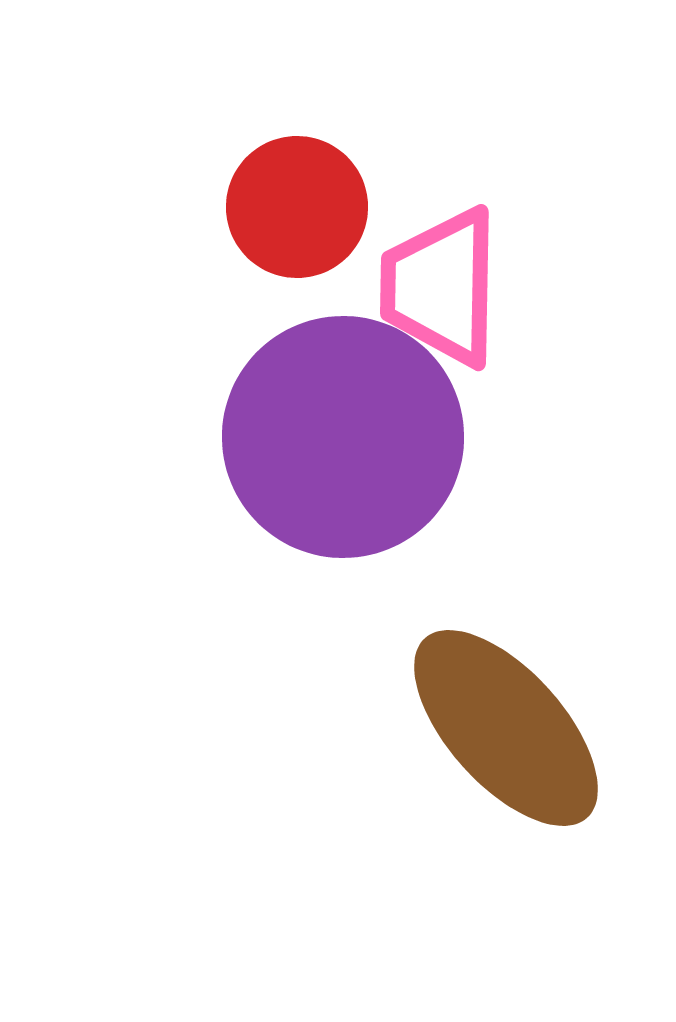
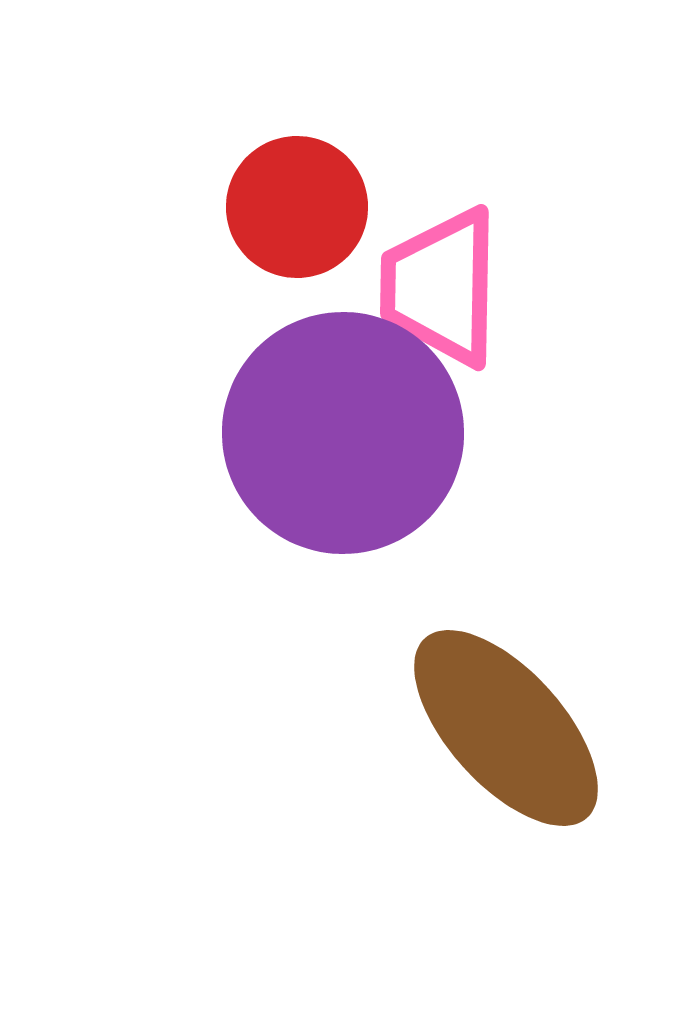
purple circle: moved 4 px up
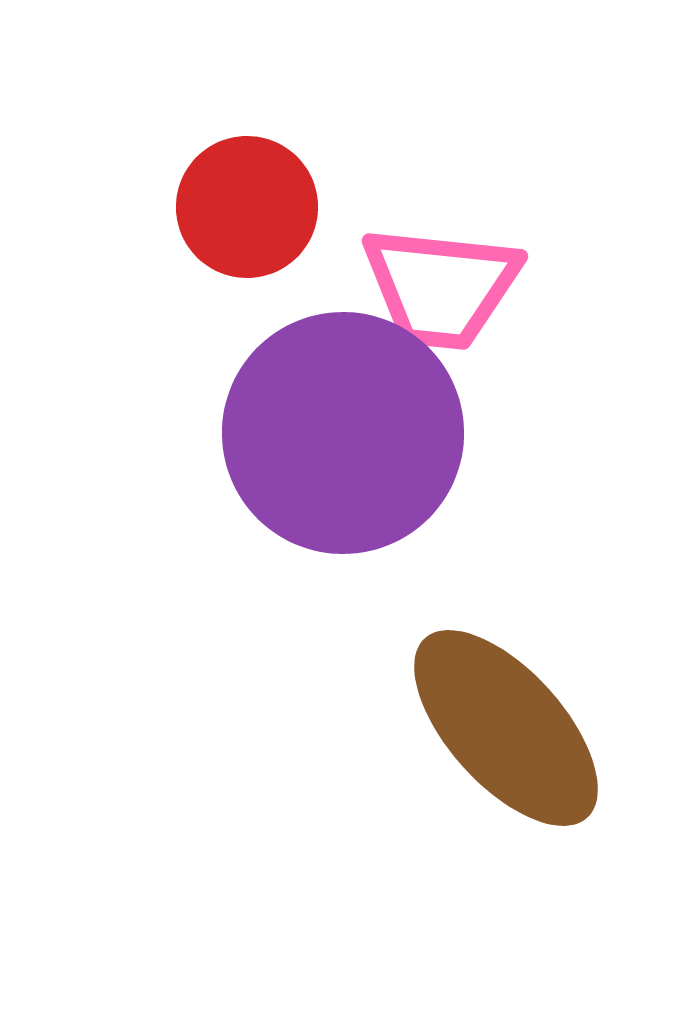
red circle: moved 50 px left
pink trapezoid: rotated 85 degrees counterclockwise
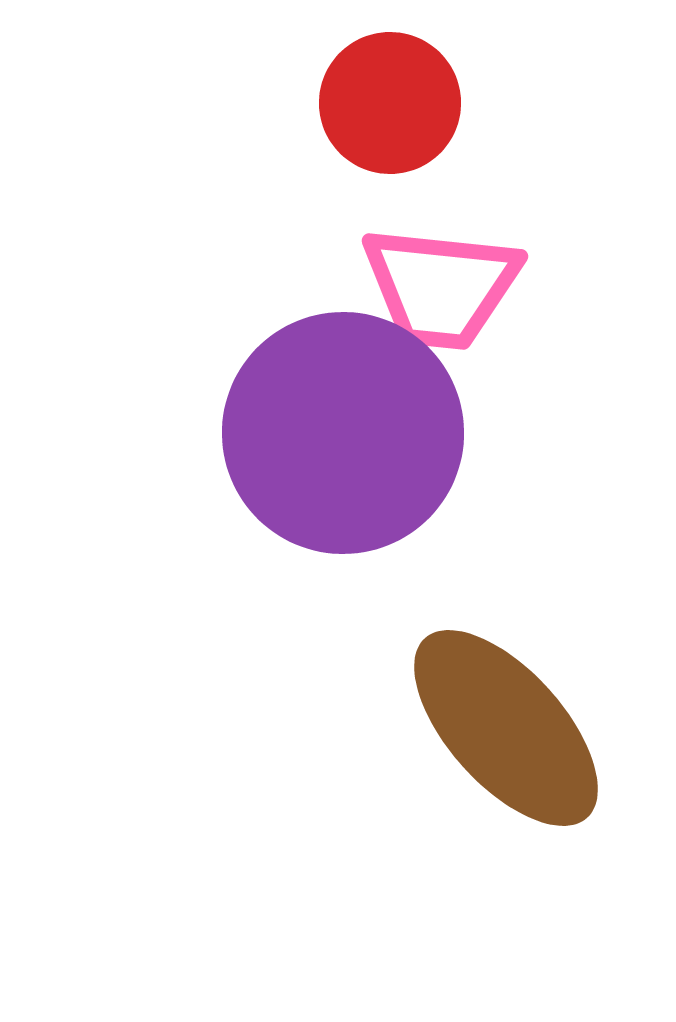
red circle: moved 143 px right, 104 px up
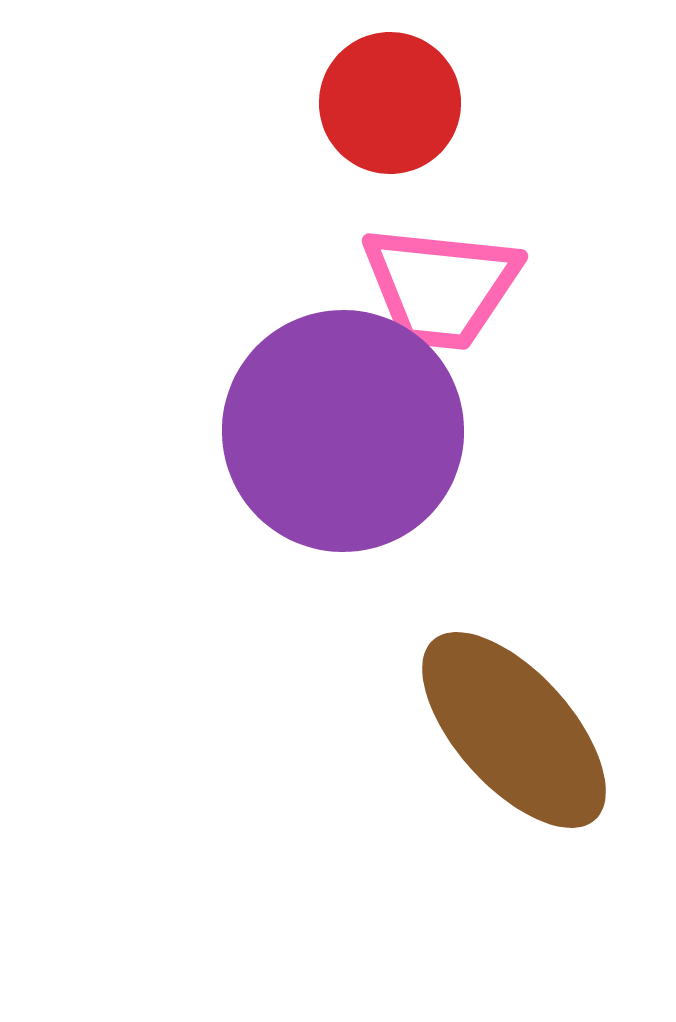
purple circle: moved 2 px up
brown ellipse: moved 8 px right, 2 px down
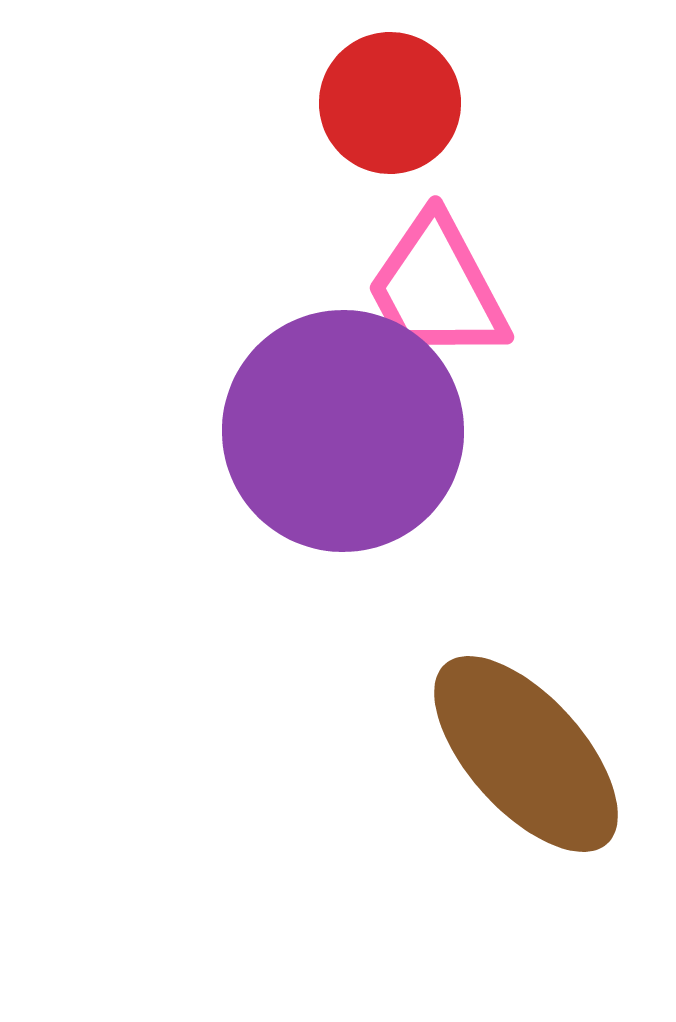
pink trapezoid: moved 4 px left, 1 px down; rotated 56 degrees clockwise
brown ellipse: moved 12 px right, 24 px down
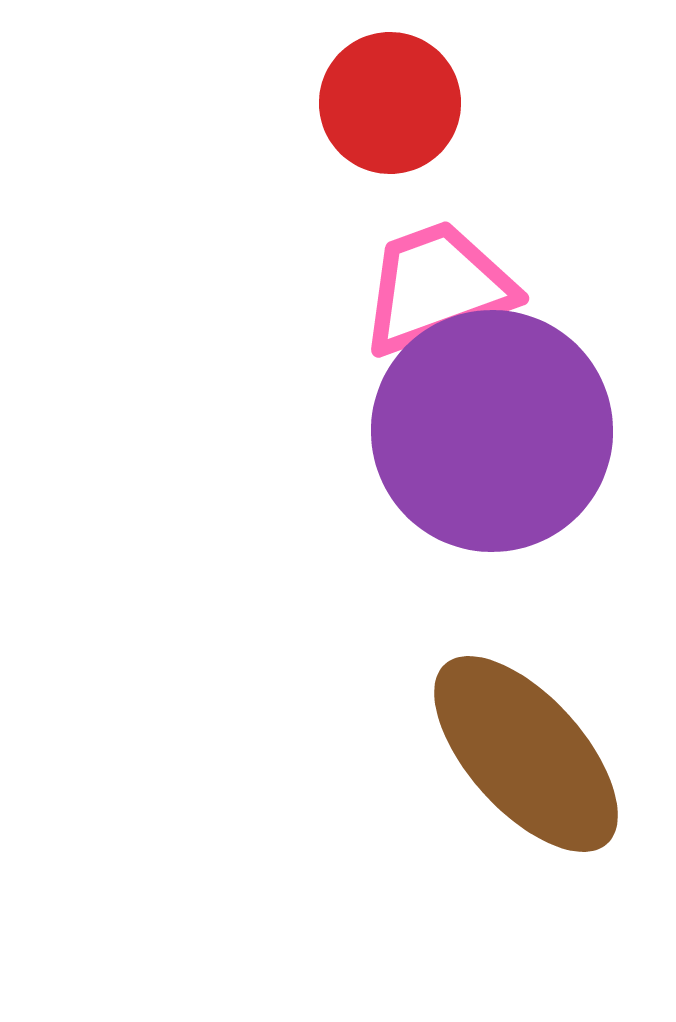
pink trapezoid: rotated 98 degrees clockwise
purple circle: moved 149 px right
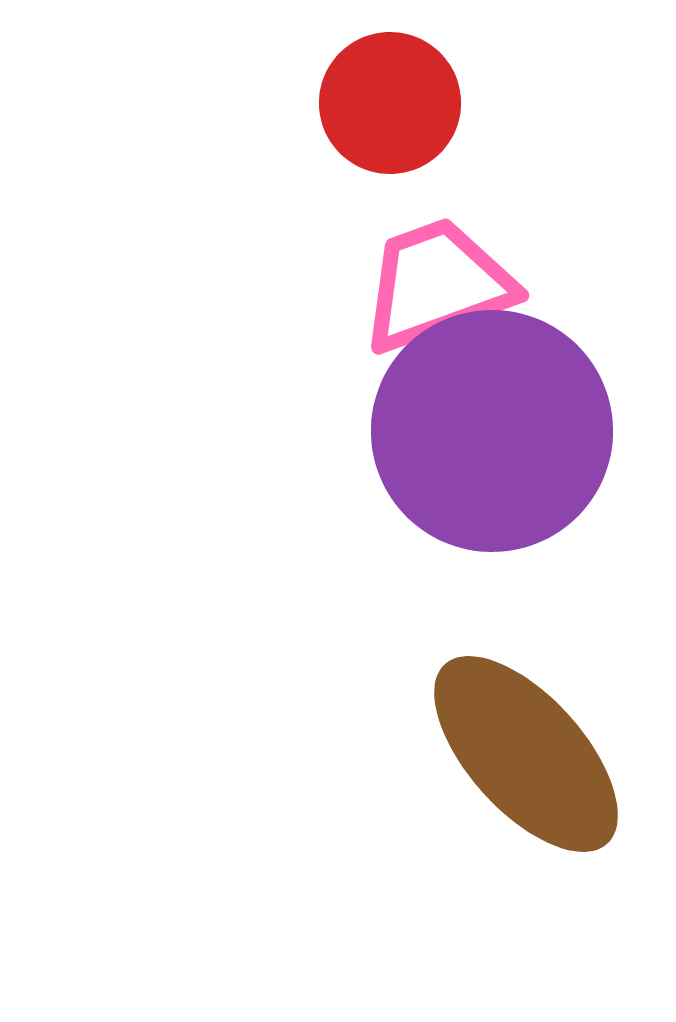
pink trapezoid: moved 3 px up
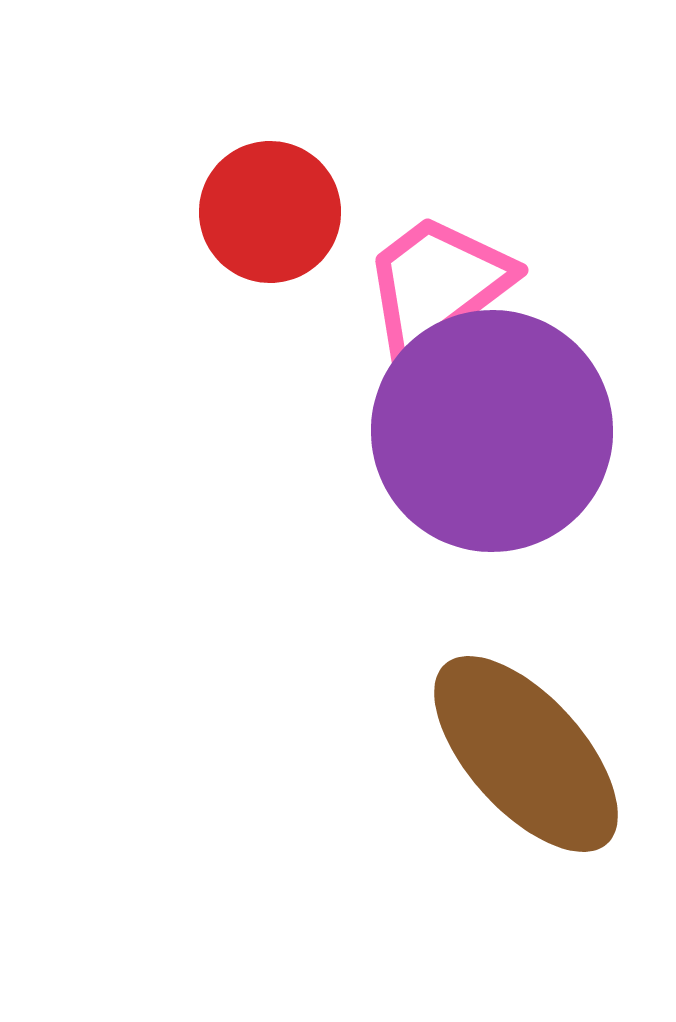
red circle: moved 120 px left, 109 px down
pink trapezoid: rotated 17 degrees counterclockwise
